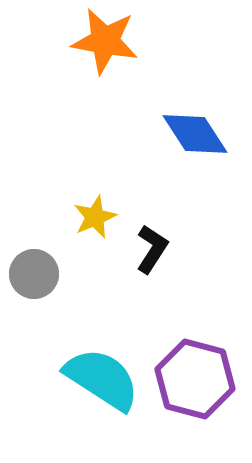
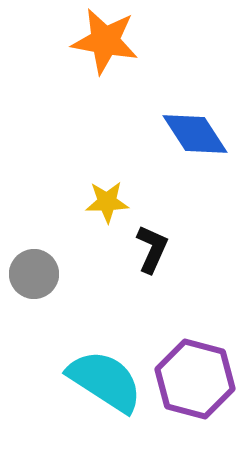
yellow star: moved 12 px right, 15 px up; rotated 21 degrees clockwise
black L-shape: rotated 9 degrees counterclockwise
cyan semicircle: moved 3 px right, 2 px down
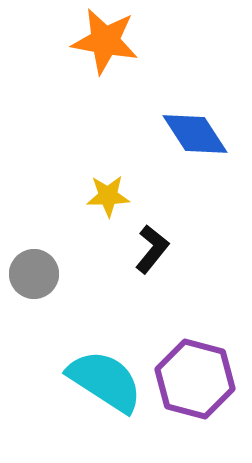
yellow star: moved 1 px right, 6 px up
black L-shape: rotated 15 degrees clockwise
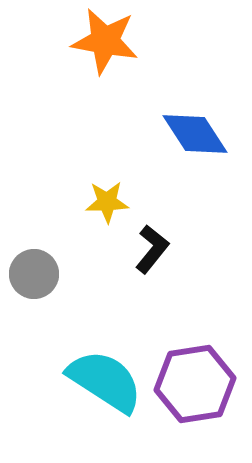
yellow star: moved 1 px left, 6 px down
purple hexagon: moved 5 px down; rotated 24 degrees counterclockwise
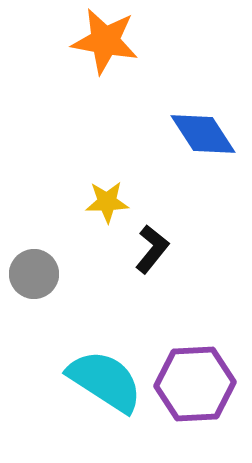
blue diamond: moved 8 px right
purple hexagon: rotated 6 degrees clockwise
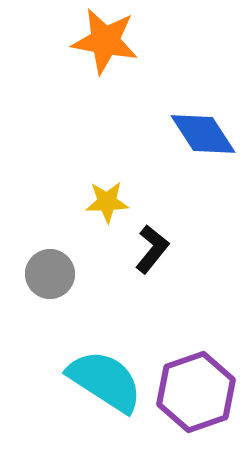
gray circle: moved 16 px right
purple hexagon: moved 1 px right, 8 px down; rotated 16 degrees counterclockwise
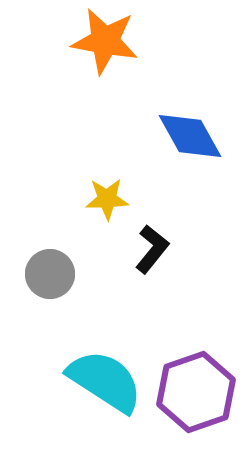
blue diamond: moved 13 px left, 2 px down; rotated 4 degrees clockwise
yellow star: moved 3 px up
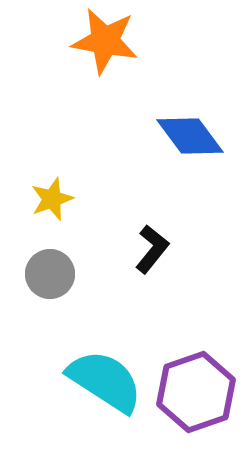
blue diamond: rotated 8 degrees counterclockwise
yellow star: moved 55 px left; rotated 18 degrees counterclockwise
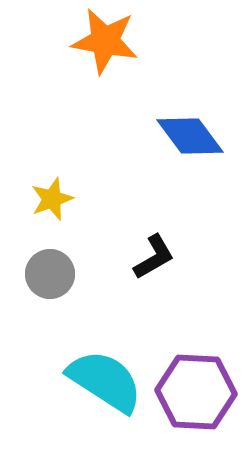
black L-shape: moved 2 px right, 8 px down; rotated 21 degrees clockwise
purple hexagon: rotated 22 degrees clockwise
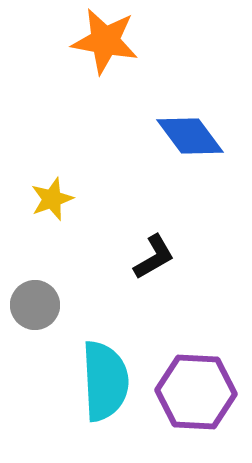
gray circle: moved 15 px left, 31 px down
cyan semicircle: rotated 54 degrees clockwise
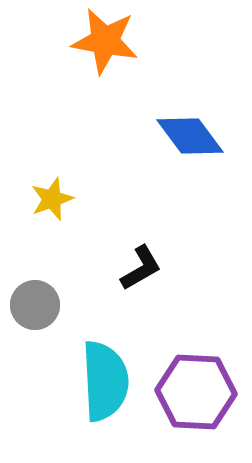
black L-shape: moved 13 px left, 11 px down
